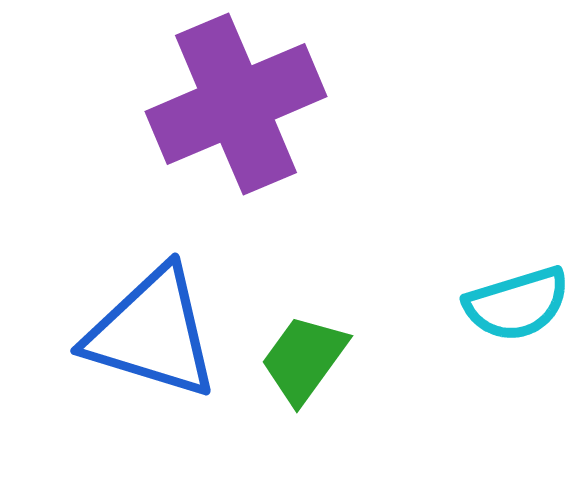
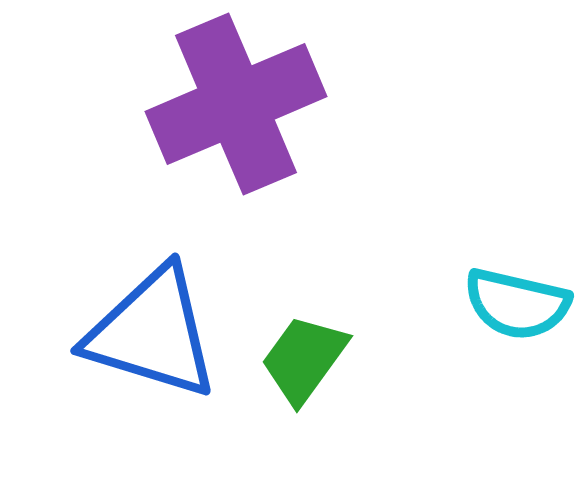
cyan semicircle: rotated 30 degrees clockwise
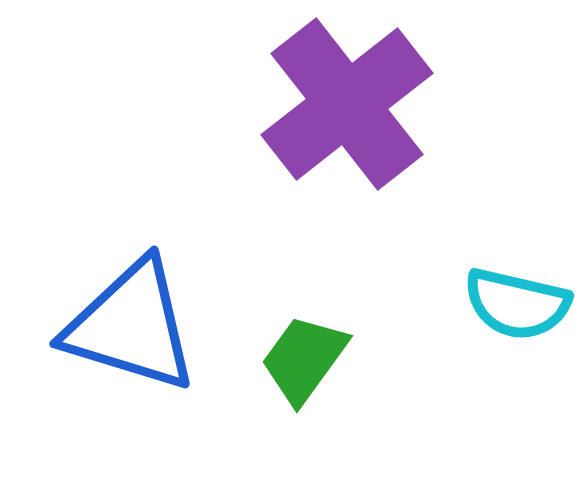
purple cross: moved 111 px right; rotated 15 degrees counterclockwise
blue triangle: moved 21 px left, 7 px up
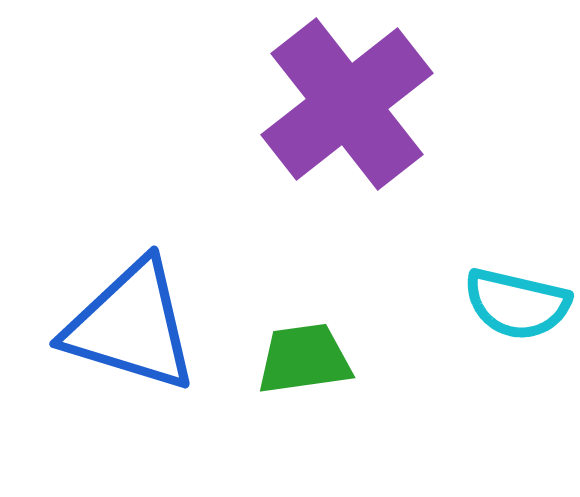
green trapezoid: rotated 46 degrees clockwise
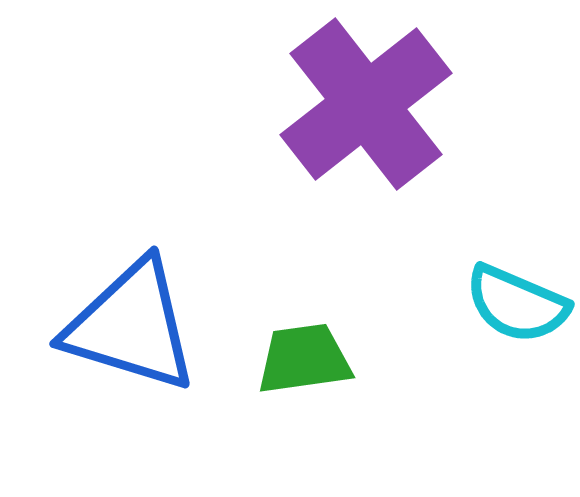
purple cross: moved 19 px right
cyan semicircle: rotated 10 degrees clockwise
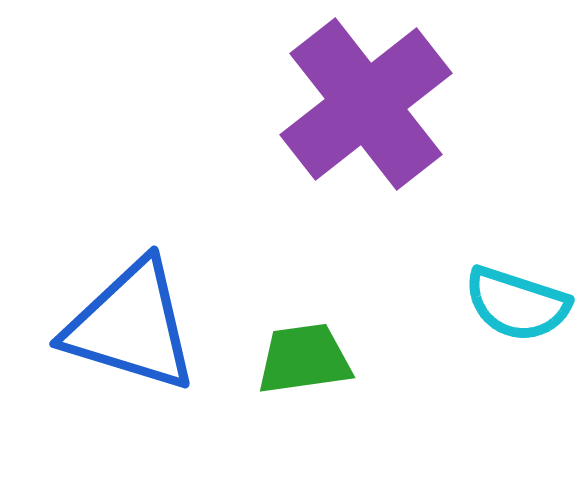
cyan semicircle: rotated 5 degrees counterclockwise
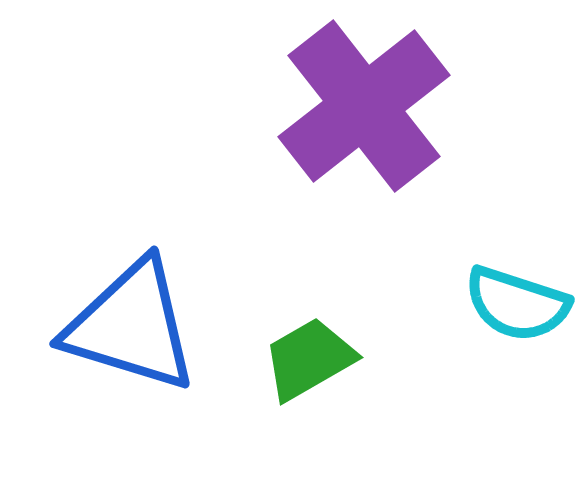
purple cross: moved 2 px left, 2 px down
green trapezoid: moved 5 px right; rotated 22 degrees counterclockwise
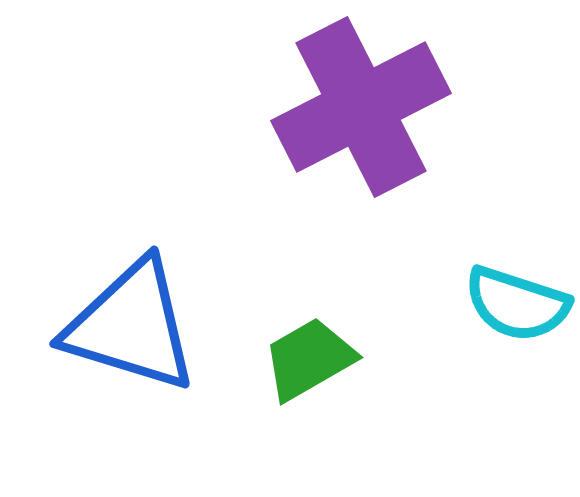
purple cross: moved 3 px left, 1 px down; rotated 11 degrees clockwise
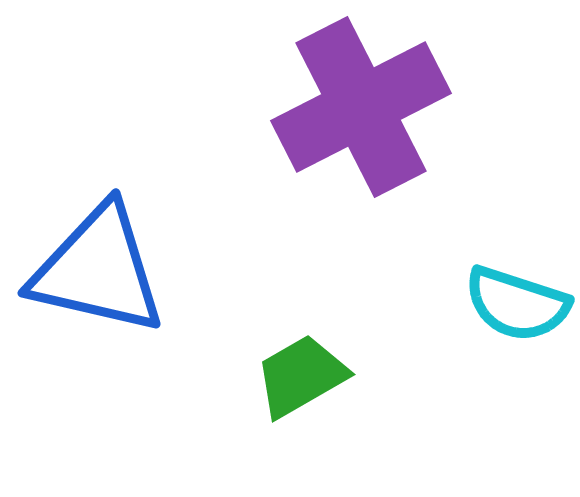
blue triangle: moved 33 px left, 56 px up; rotated 4 degrees counterclockwise
green trapezoid: moved 8 px left, 17 px down
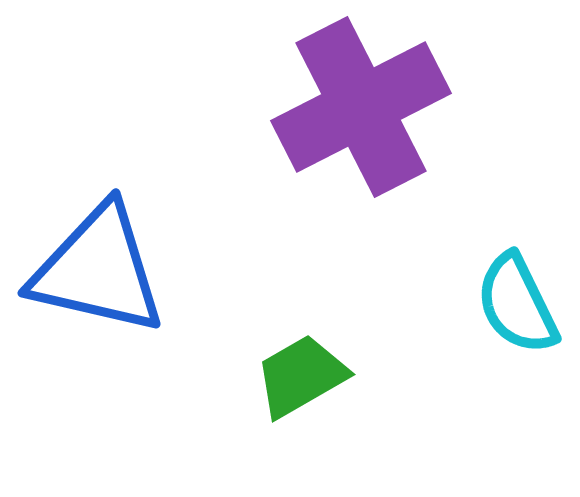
cyan semicircle: rotated 46 degrees clockwise
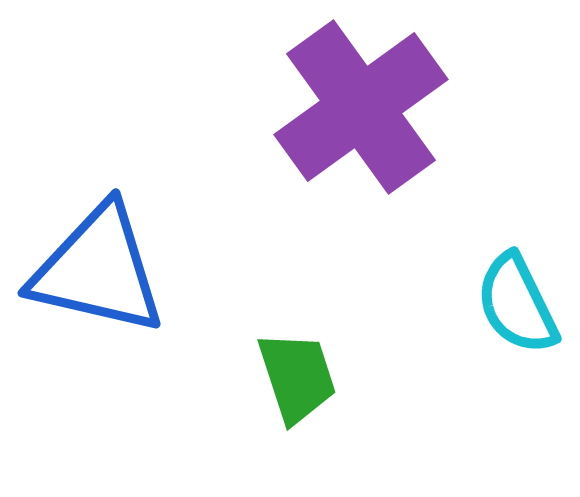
purple cross: rotated 9 degrees counterclockwise
green trapezoid: moved 4 px left, 1 px down; rotated 102 degrees clockwise
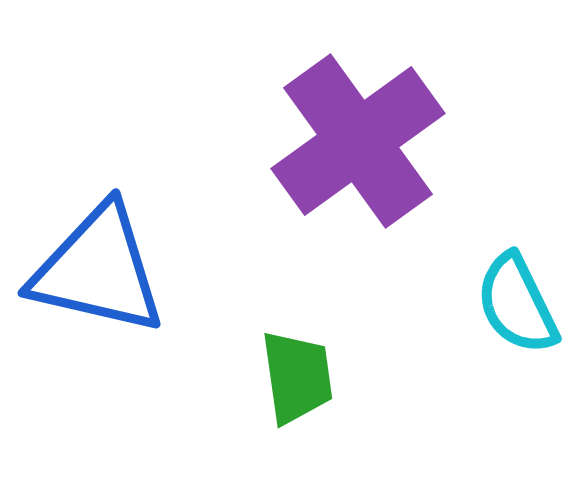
purple cross: moved 3 px left, 34 px down
green trapezoid: rotated 10 degrees clockwise
